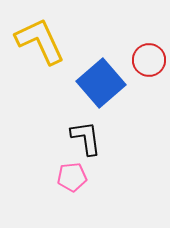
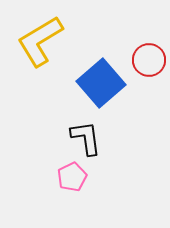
yellow L-shape: rotated 96 degrees counterclockwise
pink pentagon: rotated 20 degrees counterclockwise
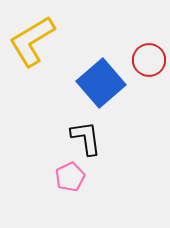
yellow L-shape: moved 8 px left
pink pentagon: moved 2 px left
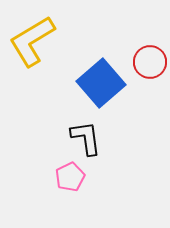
red circle: moved 1 px right, 2 px down
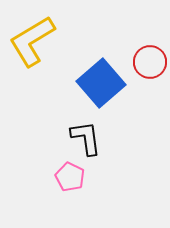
pink pentagon: rotated 20 degrees counterclockwise
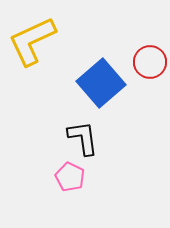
yellow L-shape: rotated 6 degrees clockwise
black L-shape: moved 3 px left
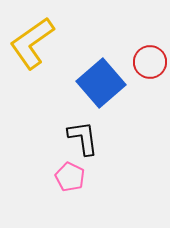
yellow L-shape: moved 2 px down; rotated 10 degrees counterclockwise
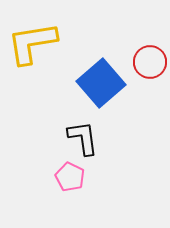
yellow L-shape: rotated 26 degrees clockwise
